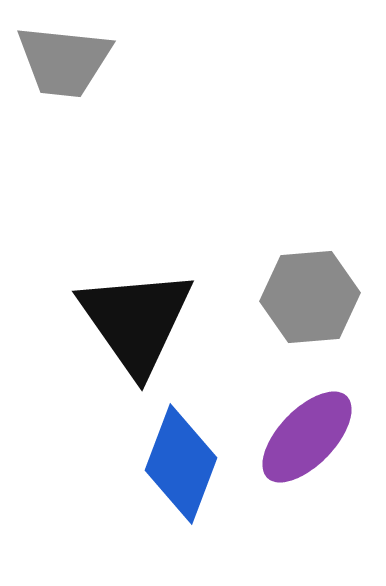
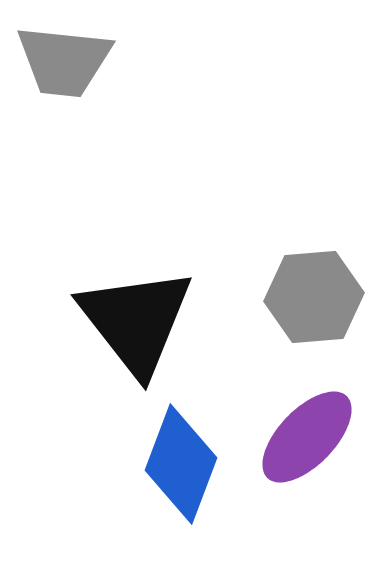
gray hexagon: moved 4 px right
black triangle: rotated 3 degrees counterclockwise
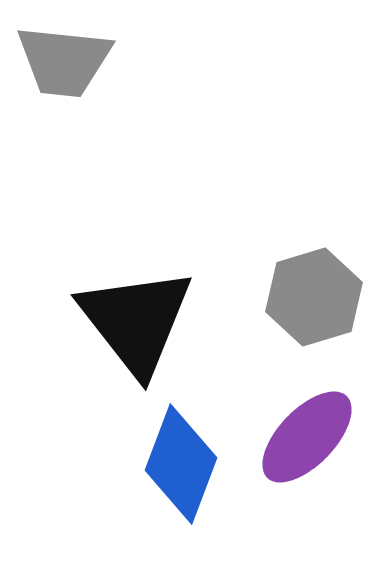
gray hexagon: rotated 12 degrees counterclockwise
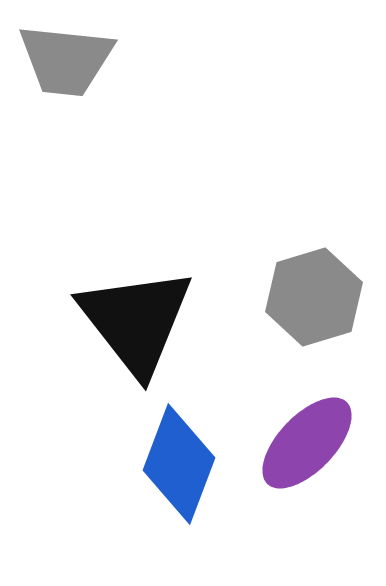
gray trapezoid: moved 2 px right, 1 px up
purple ellipse: moved 6 px down
blue diamond: moved 2 px left
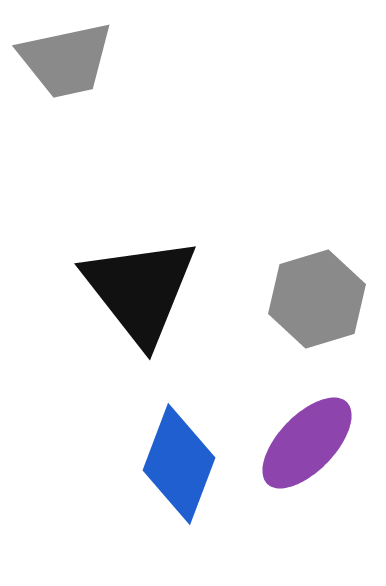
gray trapezoid: rotated 18 degrees counterclockwise
gray hexagon: moved 3 px right, 2 px down
black triangle: moved 4 px right, 31 px up
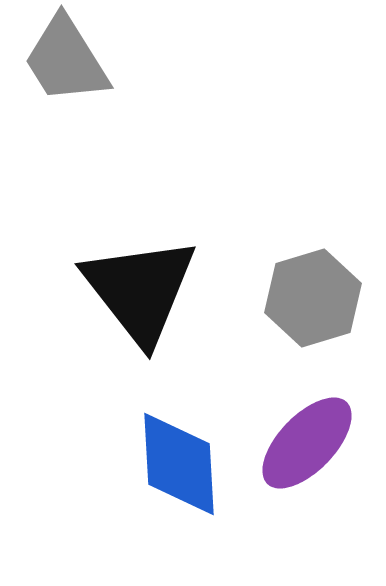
gray trapezoid: rotated 70 degrees clockwise
gray hexagon: moved 4 px left, 1 px up
blue diamond: rotated 24 degrees counterclockwise
